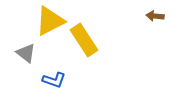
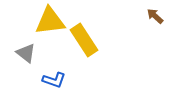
brown arrow: rotated 36 degrees clockwise
yellow triangle: rotated 20 degrees clockwise
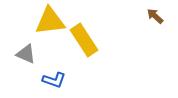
gray triangle: moved 1 px down; rotated 15 degrees counterclockwise
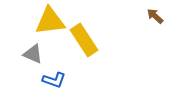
gray triangle: moved 7 px right
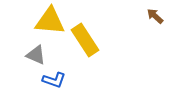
yellow triangle: rotated 12 degrees clockwise
yellow rectangle: moved 1 px right
gray triangle: moved 3 px right, 1 px down
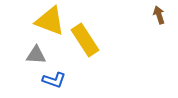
brown arrow: moved 4 px right, 1 px up; rotated 30 degrees clockwise
yellow triangle: rotated 16 degrees clockwise
gray triangle: rotated 20 degrees counterclockwise
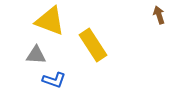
yellow rectangle: moved 8 px right, 5 px down
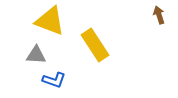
yellow rectangle: moved 2 px right
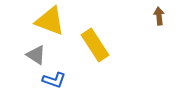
brown arrow: moved 1 px down; rotated 12 degrees clockwise
gray triangle: rotated 30 degrees clockwise
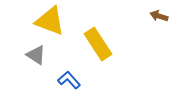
brown arrow: rotated 66 degrees counterclockwise
yellow rectangle: moved 3 px right, 1 px up
blue L-shape: moved 15 px right; rotated 150 degrees counterclockwise
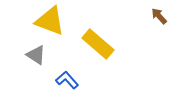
brown arrow: rotated 30 degrees clockwise
yellow rectangle: rotated 16 degrees counterclockwise
blue L-shape: moved 2 px left
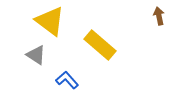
brown arrow: rotated 30 degrees clockwise
yellow triangle: rotated 16 degrees clockwise
yellow rectangle: moved 2 px right, 1 px down
